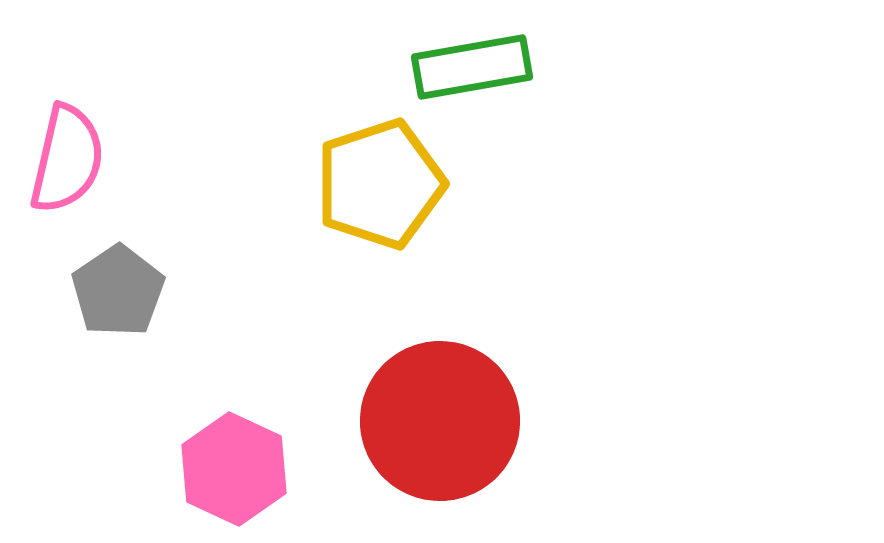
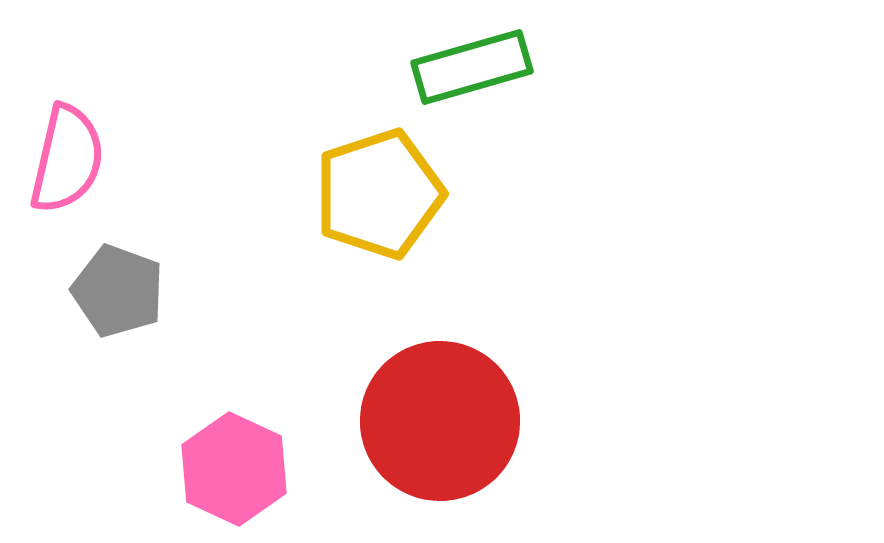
green rectangle: rotated 6 degrees counterclockwise
yellow pentagon: moved 1 px left, 10 px down
gray pentagon: rotated 18 degrees counterclockwise
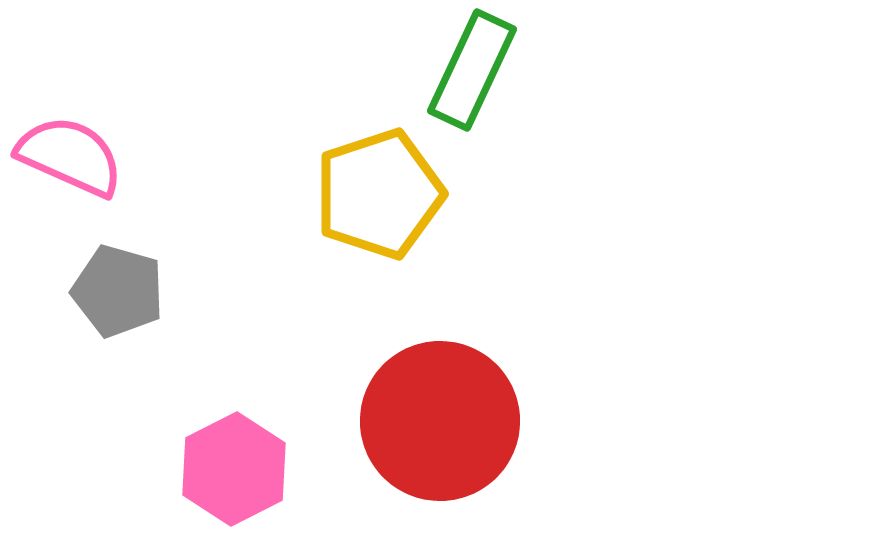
green rectangle: moved 3 px down; rotated 49 degrees counterclockwise
pink semicircle: moved 3 px right, 3 px up; rotated 79 degrees counterclockwise
gray pentagon: rotated 4 degrees counterclockwise
pink hexagon: rotated 8 degrees clockwise
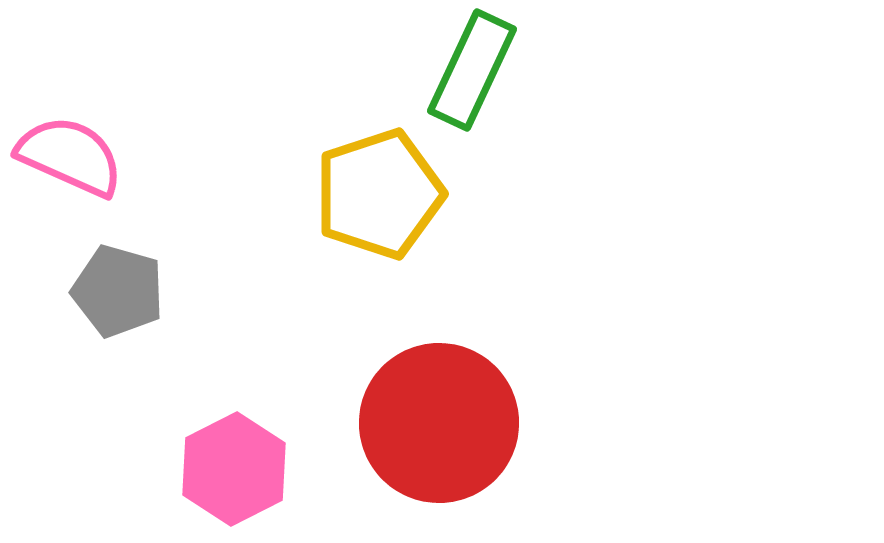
red circle: moved 1 px left, 2 px down
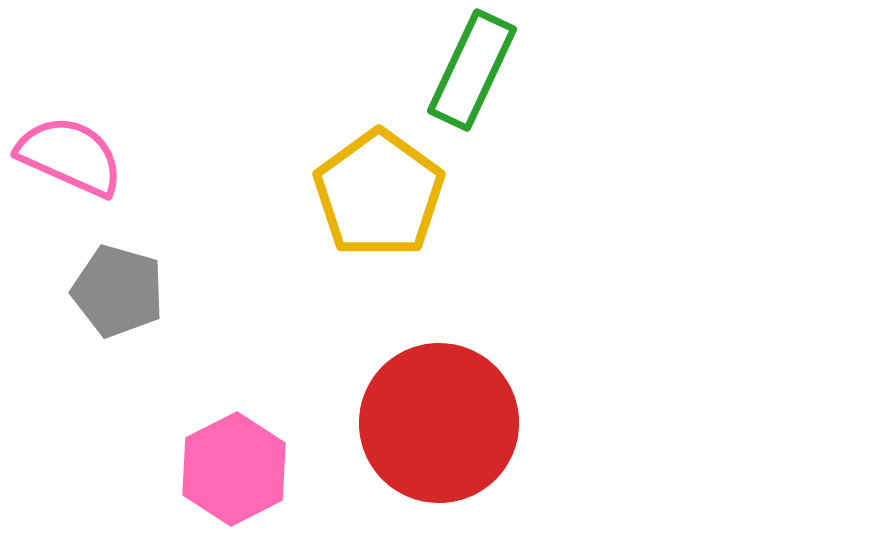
yellow pentagon: rotated 18 degrees counterclockwise
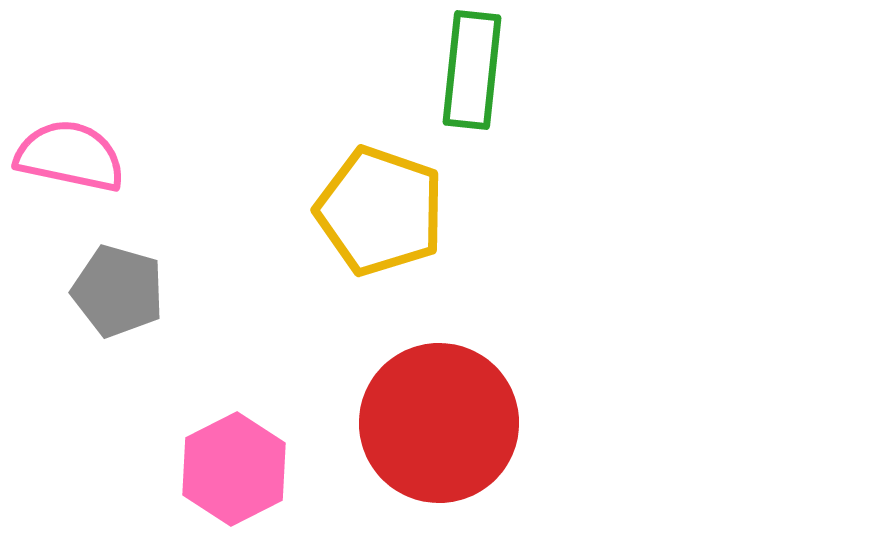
green rectangle: rotated 19 degrees counterclockwise
pink semicircle: rotated 12 degrees counterclockwise
yellow pentagon: moved 1 px right, 17 px down; rotated 17 degrees counterclockwise
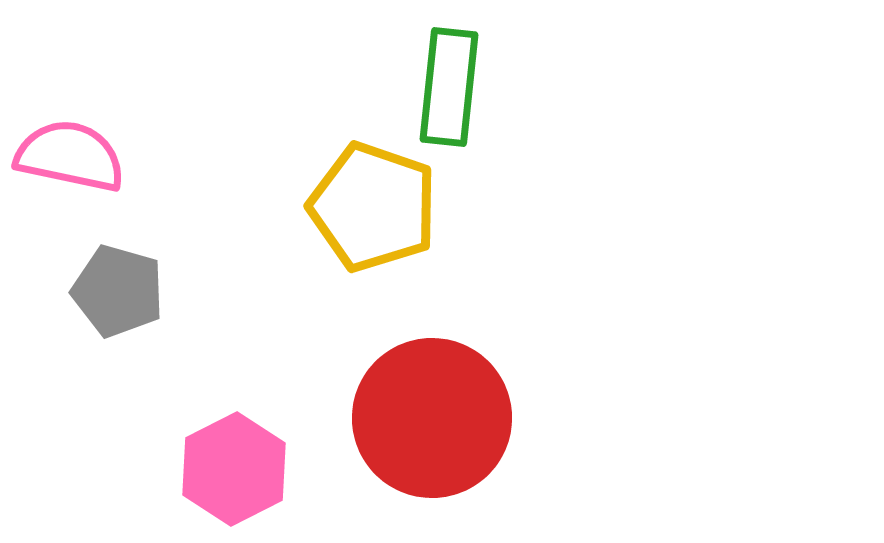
green rectangle: moved 23 px left, 17 px down
yellow pentagon: moved 7 px left, 4 px up
red circle: moved 7 px left, 5 px up
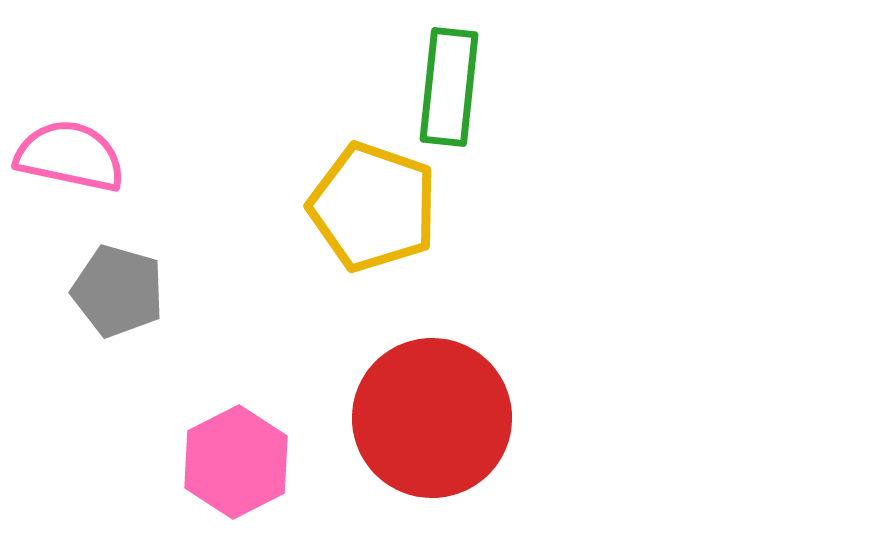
pink hexagon: moved 2 px right, 7 px up
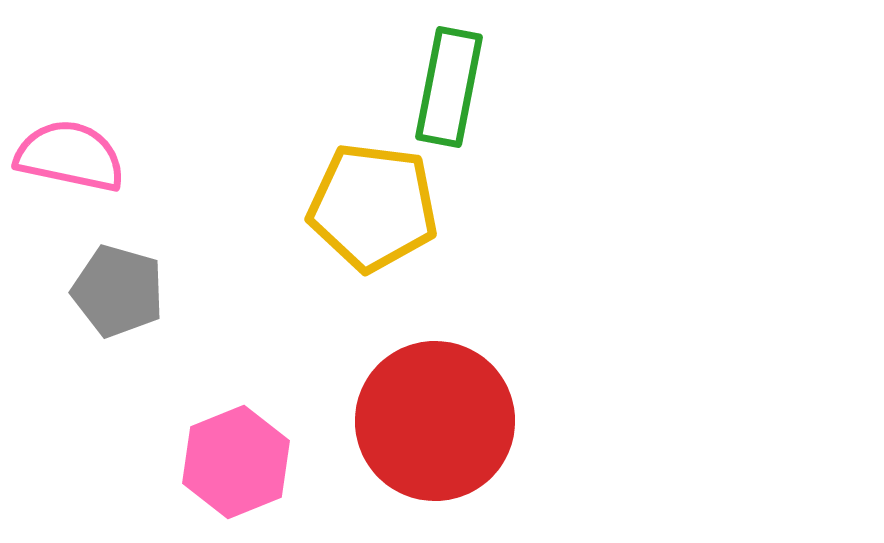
green rectangle: rotated 5 degrees clockwise
yellow pentagon: rotated 12 degrees counterclockwise
red circle: moved 3 px right, 3 px down
pink hexagon: rotated 5 degrees clockwise
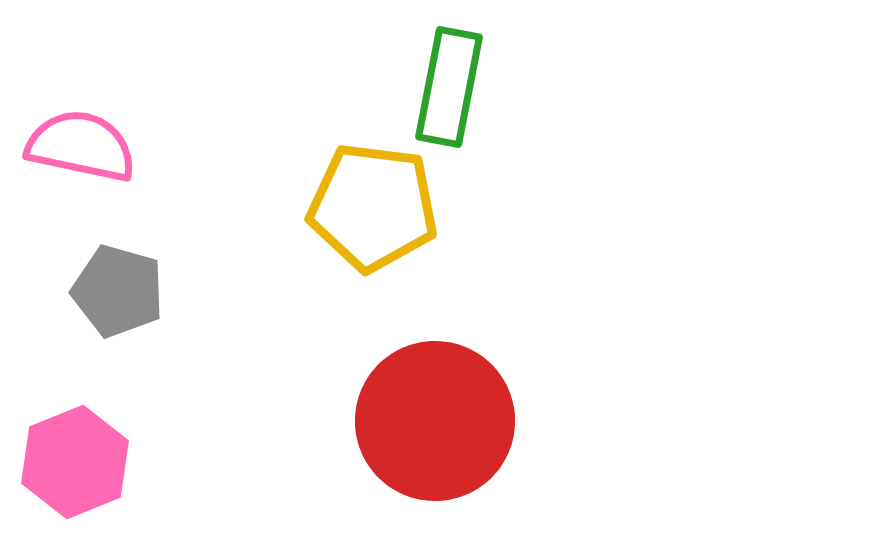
pink semicircle: moved 11 px right, 10 px up
pink hexagon: moved 161 px left
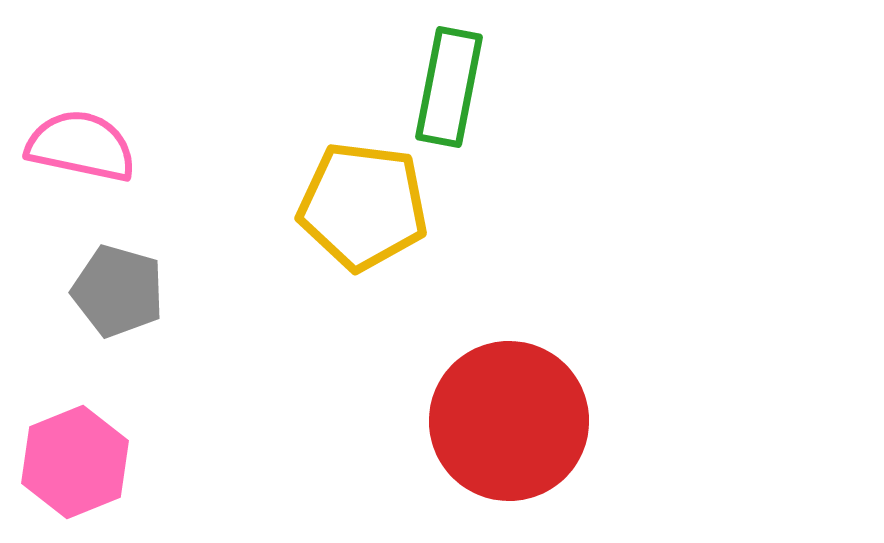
yellow pentagon: moved 10 px left, 1 px up
red circle: moved 74 px right
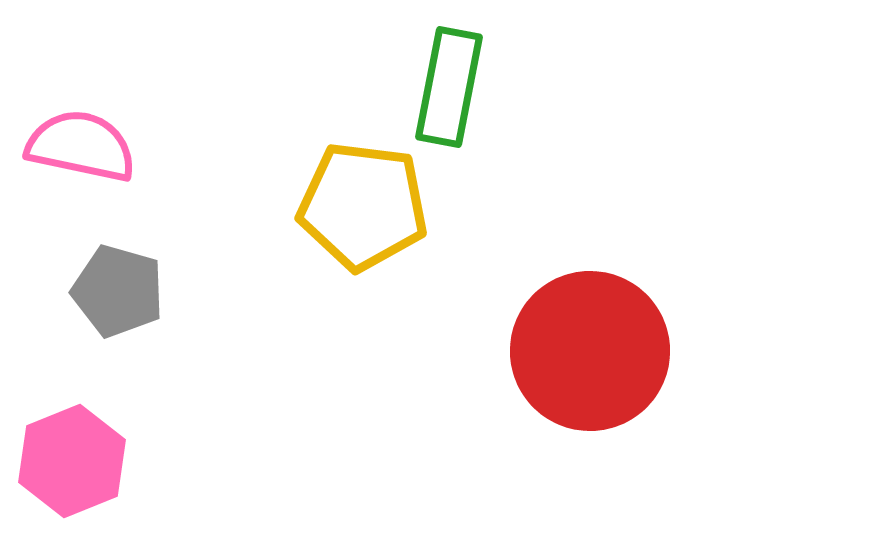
red circle: moved 81 px right, 70 px up
pink hexagon: moved 3 px left, 1 px up
